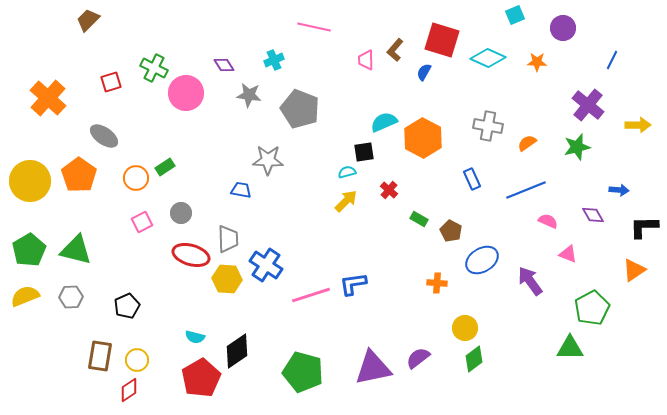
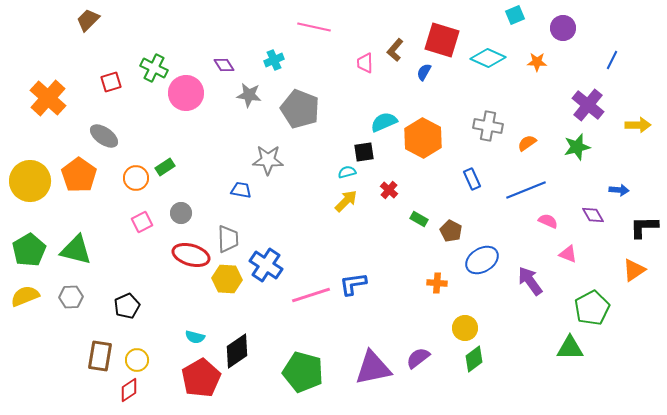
pink trapezoid at (366, 60): moved 1 px left, 3 px down
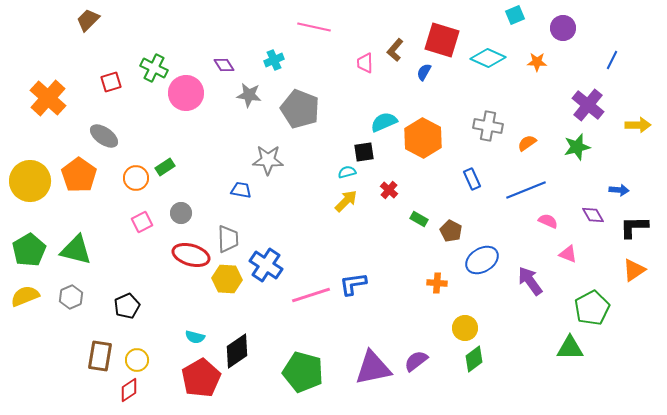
black L-shape at (644, 227): moved 10 px left
gray hexagon at (71, 297): rotated 20 degrees counterclockwise
purple semicircle at (418, 358): moved 2 px left, 3 px down
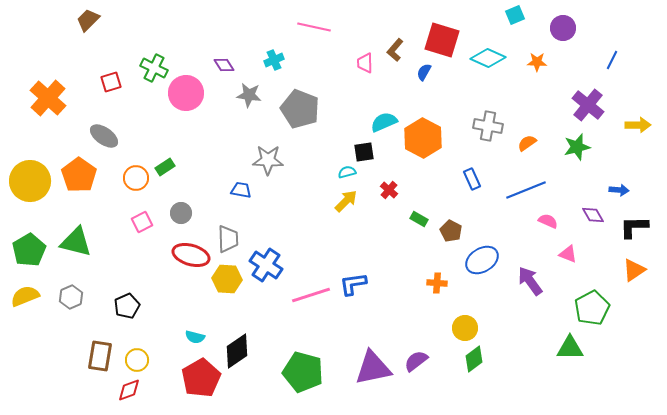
green triangle at (76, 250): moved 8 px up
red diamond at (129, 390): rotated 15 degrees clockwise
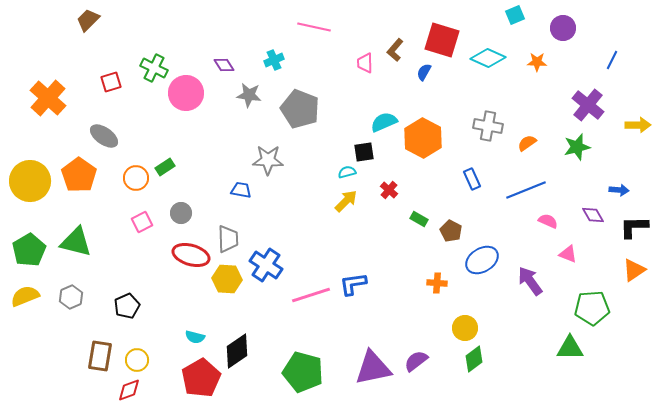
green pentagon at (592, 308): rotated 24 degrees clockwise
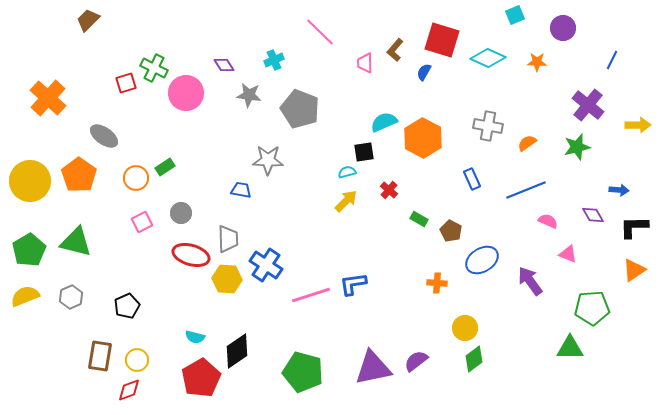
pink line at (314, 27): moved 6 px right, 5 px down; rotated 32 degrees clockwise
red square at (111, 82): moved 15 px right, 1 px down
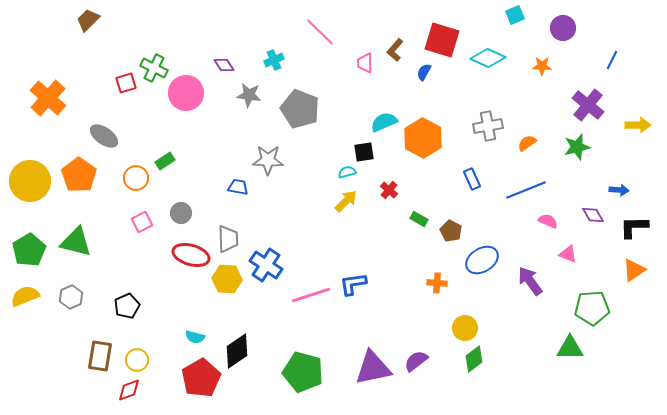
orange star at (537, 62): moved 5 px right, 4 px down
gray cross at (488, 126): rotated 20 degrees counterclockwise
green rectangle at (165, 167): moved 6 px up
blue trapezoid at (241, 190): moved 3 px left, 3 px up
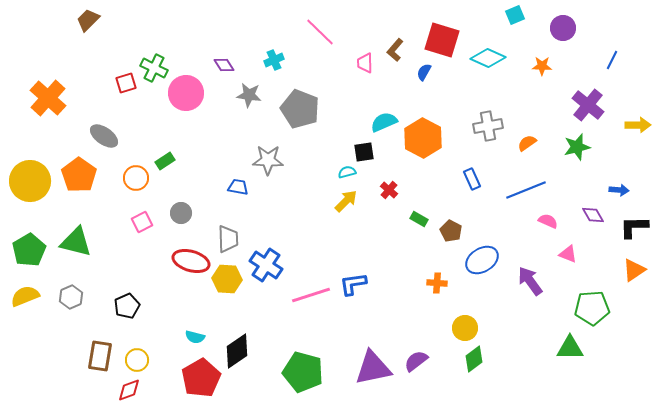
red ellipse at (191, 255): moved 6 px down
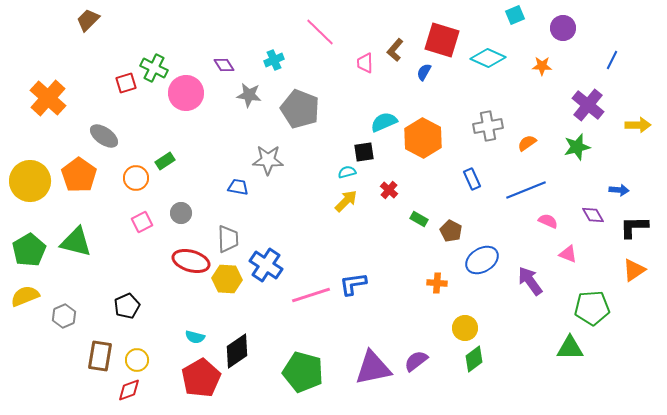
gray hexagon at (71, 297): moved 7 px left, 19 px down
